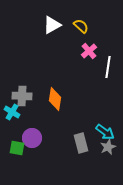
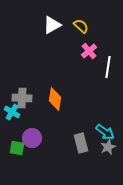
gray cross: moved 2 px down
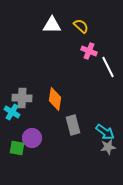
white triangle: rotated 30 degrees clockwise
pink cross: rotated 28 degrees counterclockwise
white line: rotated 35 degrees counterclockwise
gray rectangle: moved 8 px left, 18 px up
gray star: rotated 14 degrees clockwise
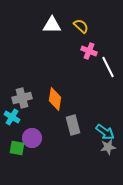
gray cross: rotated 18 degrees counterclockwise
cyan cross: moved 5 px down
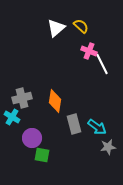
white triangle: moved 4 px right, 3 px down; rotated 42 degrees counterclockwise
white line: moved 6 px left, 3 px up
orange diamond: moved 2 px down
gray rectangle: moved 1 px right, 1 px up
cyan arrow: moved 8 px left, 5 px up
green square: moved 25 px right, 7 px down
